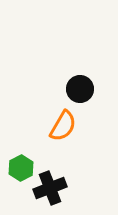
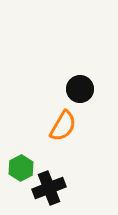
black cross: moved 1 px left
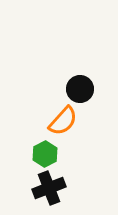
orange semicircle: moved 5 px up; rotated 12 degrees clockwise
green hexagon: moved 24 px right, 14 px up
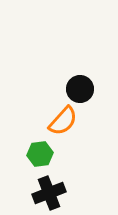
green hexagon: moved 5 px left; rotated 20 degrees clockwise
black cross: moved 5 px down
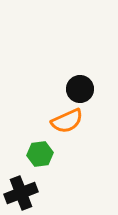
orange semicircle: moved 4 px right; rotated 24 degrees clockwise
black cross: moved 28 px left
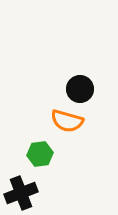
orange semicircle: rotated 40 degrees clockwise
